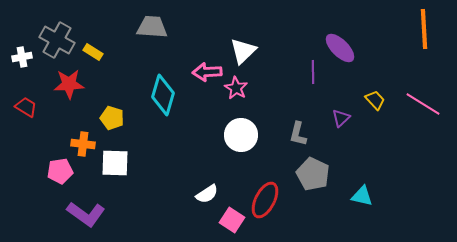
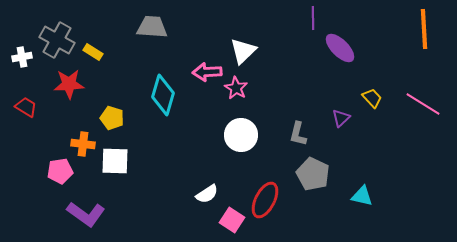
purple line: moved 54 px up
yellow trapezoid: moved 3 px left, 2 px up
white square: moved 2 px up
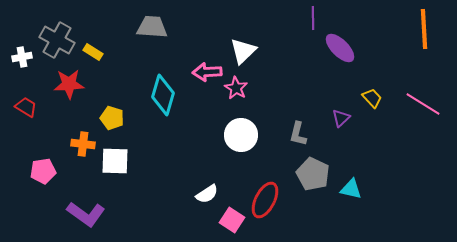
pink pentagon: moved 17 px left
cyan triangle: moved 11 px left, 7 px up
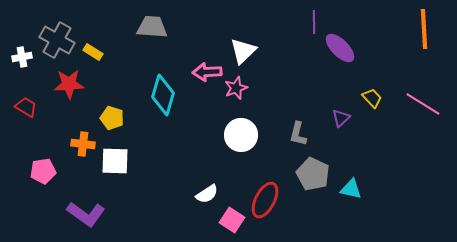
purple line: moved 1 px right, 4 px down
pink star: rotated 20 degrees clockwise
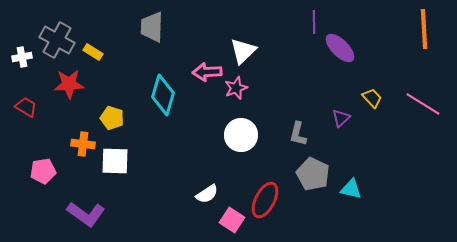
gray trapezoid: rotated 92 degrees counterclockwise
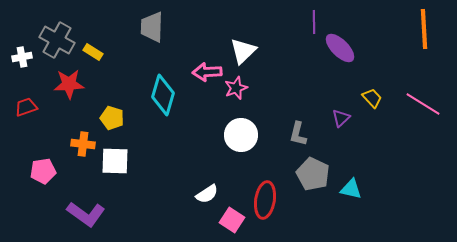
red trapezoid: rotated 50 degrees counterclockwise
red ellipse: rotated 18 degrees counterclockwise
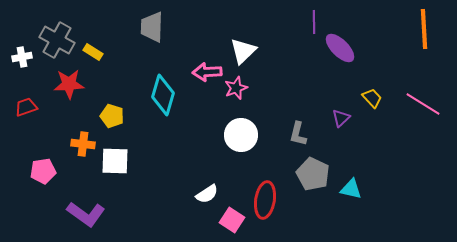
yellow pentagon: moved 2 px up
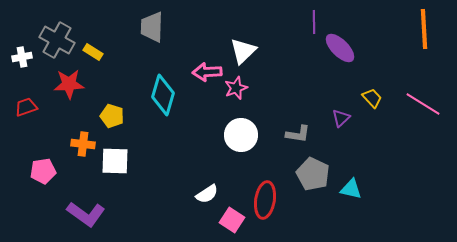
gray L-shape: rotated 95 degrees counterclockwise
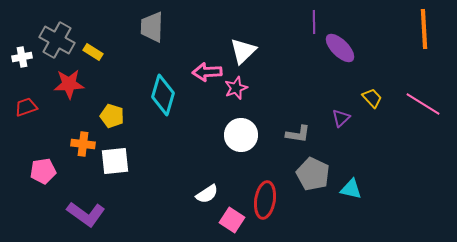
white square: rotated 8 degrees counterclockwise
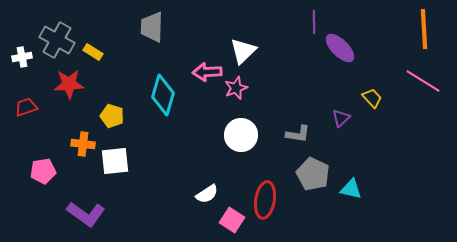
pink line: moved 23 px up
